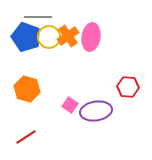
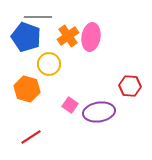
yellow circle: moved 27 px down
red hexagon: moved 2 px right, 1 px up
purple ellipse: moved 3 px right, 1 px down
red line: moved 5 px right
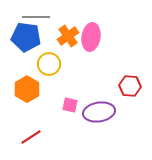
gray line: moved 2 px left
blue pentagon: rotated 12 degrees counterclockwise
orange hexagon: rotated 15 degrees clockwise
pink square: rotated 21 degrees counterclockwise
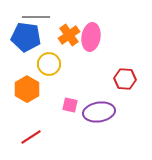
orange cross: moved 1 px right, 1 px up
red hexagon: moved 5 px left, 7 px up
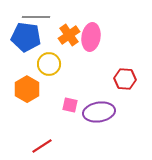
red line: moved 11 px right, 9 px down
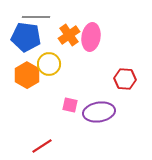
orange hexagon: moved 14 px up
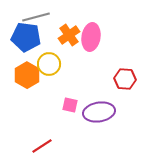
gray line: rotated 16 degrees counterclockwise
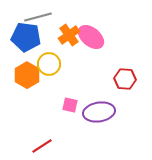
gray line: moved 2 px right
pink ellipse: rotated 60 degrees counterclockwise
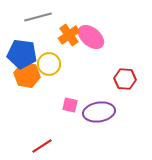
blue pentagon: moved 4 px left, 17 px down
orange hexagon: rotated 20 degrees counterclockwise
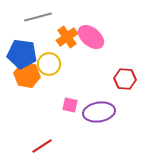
orange cross: moved 2 px left, 2 px down
